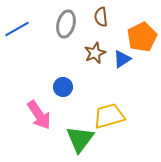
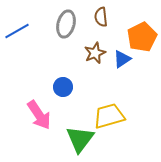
blue line: moved 2 px down
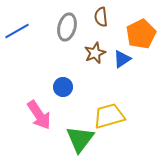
gray ellipse: moved 1 px right, 3 px down
orange pentagon: moved 1 px left, 3 px up
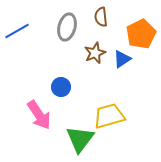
blue circle: moved 2 px left
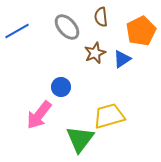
gray ellipse: rotated 56 degrees counterclockwise
orange pentagon: moved 3 px up
pink arrow: rotated 72 degrees clockwise
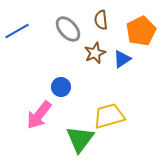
brown semicircle: moved 3 px down
gray ellipse: moved 1 px right, 2 px down
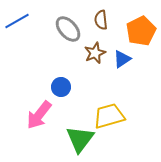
blue line: moved 10 px up
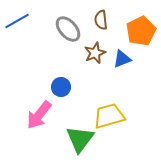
blue triangle: rotated 12 degrees clockwise
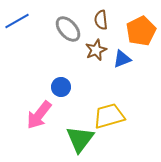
brown star: moved 1 px right, 3 px up
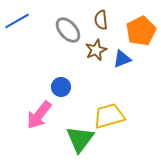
gray ellipse: moved 1 px down
